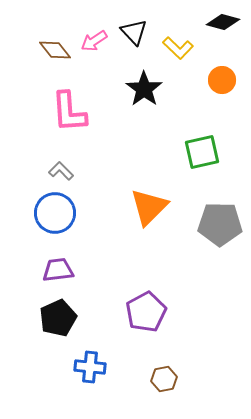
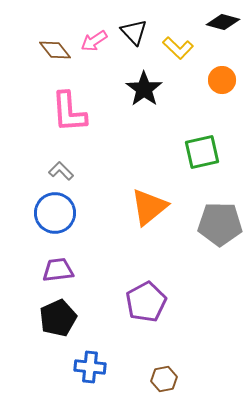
orange triangle: rotated 6 degrees clockwise
purple pentagon: moved 10 px up
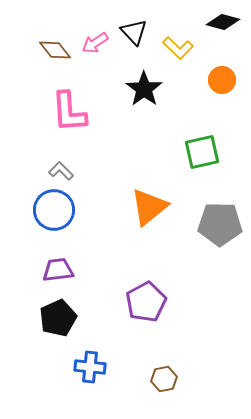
pink arrow: moved 1 px right, 2 px down
blue circle: moved 1 px left, 3 px up
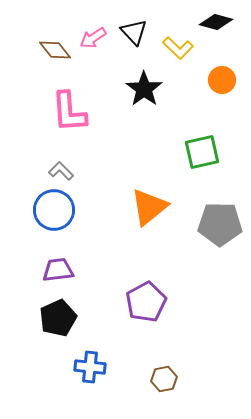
black diamond: moved 7 px left
pink arrow: moved 2 px left, 5 px up
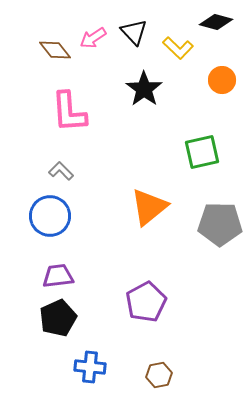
blue circle: moved 4 px left, 6 px down
purple trapezoid: moved 6 px down
brown hexagon: moved 5 px left, 4 px up
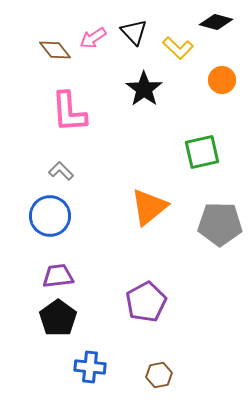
black pentagon: rotated 12 degrees counterclockwise
